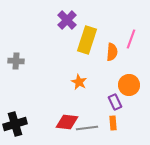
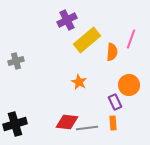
purple cross: rotated 18 degrees clockwise
yellow rectangle: rotated 32 degrees clockwise
gray cross: rotated 21 degrees counterclockwise
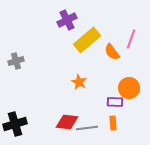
orange semicircle: rotated 138 degrees clockwise
orange circle: moved 3 px down
purple rectangle: rotated 63 degrees counterclockwise
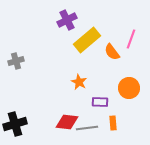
purple rectangle: moved 15 px left
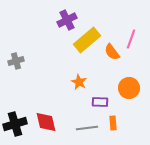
red diamond: moved 21 px left; rotated 70 degrees clockwise
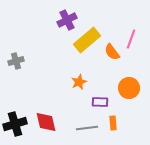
orange star: rotated 21 degrees clockwise
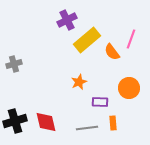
gray cross: moved 2 px left, 3 px down
black cross: moved 3 px up
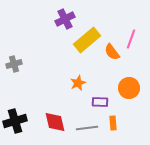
purple cross: moved 2 px left, 1 px up
orange star: moved 1 px left, 1 px down
red diamond: moved 9 px right
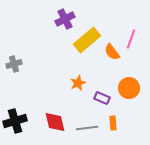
purple rectangle: moved 2 px right, 4 px up; rotated 21 degrees clockwise
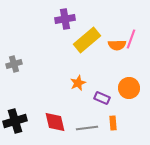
purple cross: rotated 18 degrees clockwise
orange semicircle: moved 5 px right, 7 px up; rotated 54 degrees counterclockwise
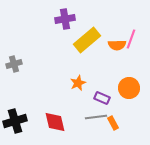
orange rectangle: rotated 24 degrees counterclockwise
gray line: moved 9 px right, 11 px up
